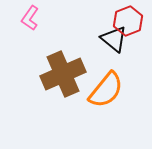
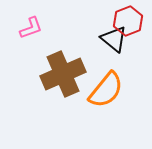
pink L-shape: moved 1 px right, 10 px down; rotated 145 degrees counterclockwise
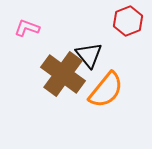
pink L-shape: moved 4 px left; rotated 140 degrees counterclockwise
black triangle: moved 25 px left, 16 px down; rotated 12 degrees clockwise
brown cross: rotated 30 degrees counterclockwise
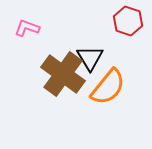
red hexagon: rotated 20 degrees counterclockwise
black triangle: moved 1 px right, 3 px down; rotated 8 degrees clockwise
orange semicircle: moved 2 px right, 3 px up
